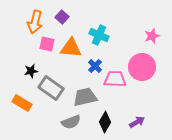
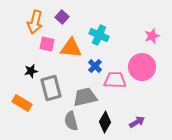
pink trapezoid: moved 1 px down
gray rectangle: rotated 40 degrees clockwise
gray semicircle: moved 1 px up; rotated 96 degrees clockwise
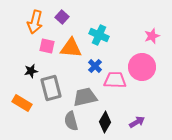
pink square: moved 2 px down
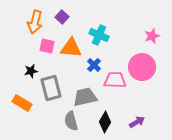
blue cross: moved 1 px left, 1 px up
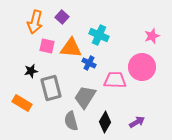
blue cross: moved 5 px left, 2 px up; rotated 16 degrees counterclockwise
gray trapezoid: rotated 45 degrees counterclockwise
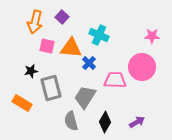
pink star: rotated 21 degrees clockwise
blue cross: rotated 16 degrees clockwise
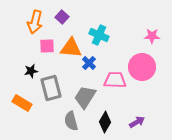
pink square: rotated 14 degrees counterclockwise
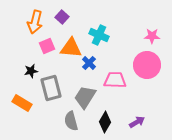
pink square: rotated 21 degrees counterclockwise
pink circle: moved 5 px right, 2 px up
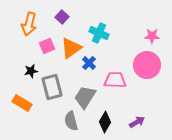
orange arrow: moved 6 px left, 2 px down
cyan cross: moved 2 px up
orange triangle: rotated 40 degrees counterclockwise
gray rectangle: moved 1 px right, 1 px up
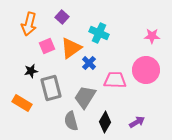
pink circle: moved 1 px left, 5 px down
gray rectangle: moved 1 px left, 1 px down
